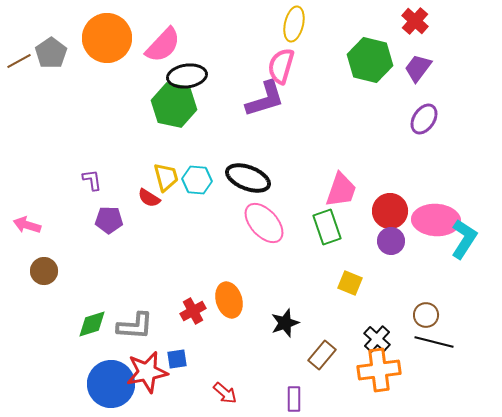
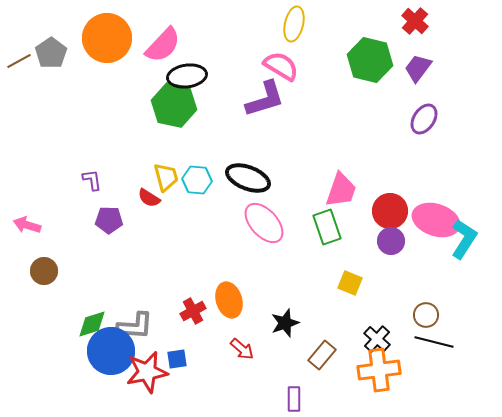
pink semicircle at (281, 66): rotated 105 degrees clockwise
pink ellipse at (436, 220): rotated 15 degrees clockwise
blue circle at (111, 384): moved 33 px up
red arrow at (225, 393): moved 17 px right, 44 px up
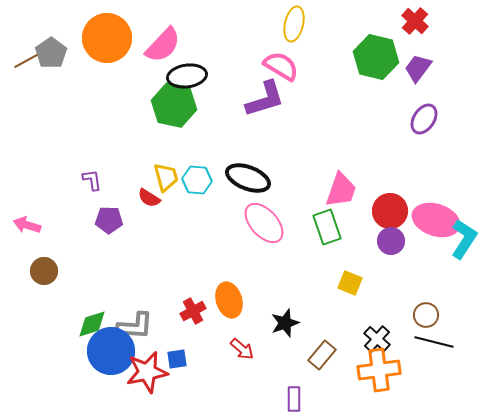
green hexagon at (370, 60): moved 6 px right, 3 px up
brown line at (19, 61): moved 7 px right
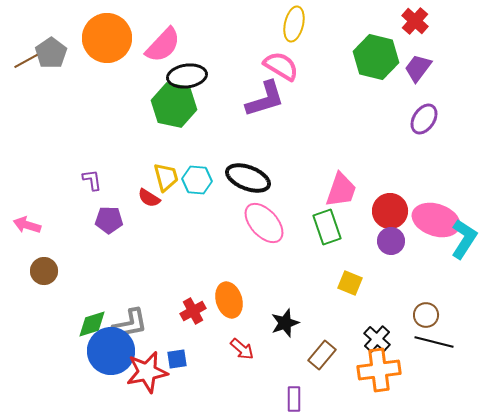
gray L-shape at (135, 326): moved 5 px left, 2 px up; rotated 15 degrees counterclockwise
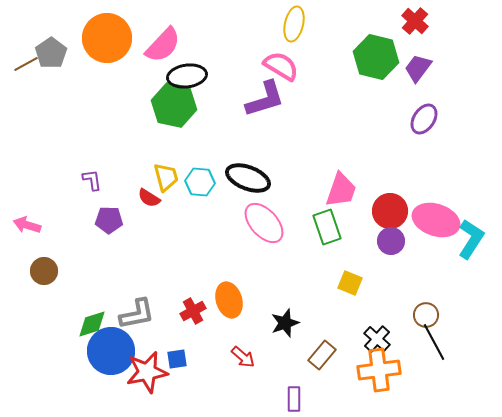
brown line at (26, 61): moved 3 px down
cyan hexagon at (197, 180): moved 3 px right, 2 px down
cyan L-shape at (464, 239): moved 7 px right
gray L-shape at (130, 324): moved 7 px right, 10 px up
black line at (434, 342): rotated 48 degrees clockwise
red arrow at (242, 349): moved 1 px right, 8 px down
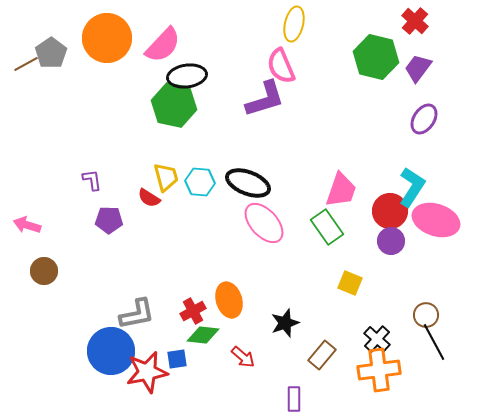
pink semicircle at (281, 66): rotated 144 degrees counterclockwise
black ellipse at (248, 178): moved 5 px down
green rectangle at (327, 227): rotated 16 degrees counterclockwise
cyan L-shape at (471, 239): moved 59 px left, 52 px up
green diamond at (92, 324): moved 111 px right, 11 px down; rotated 24 degrees clockwise
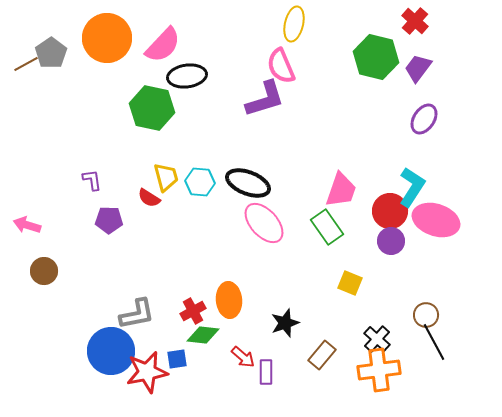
green hexagon at (174, 105): moved 22 px left, 3 px down
orange ellipse at (229, 300): rotated 12 degrees clockwise
purple rectangle at (294, 399): moved 28 px left, 27 px up
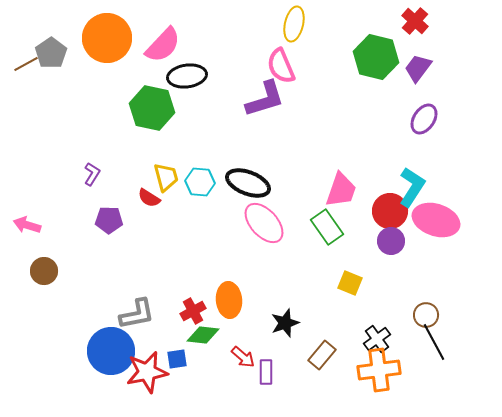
purple L-shape at (92, 180): moved 6 px up; rotated 40 degrees clockwise
black cross at (377, 339): rotated 12 degrees clockwise
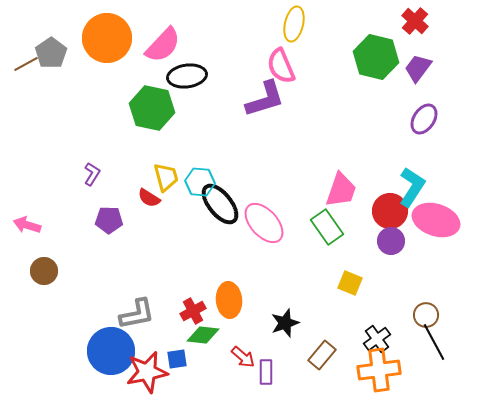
black ellipse at (248, 183): moved 28 px left, 21 px down; rotated 30 degrees clockwise
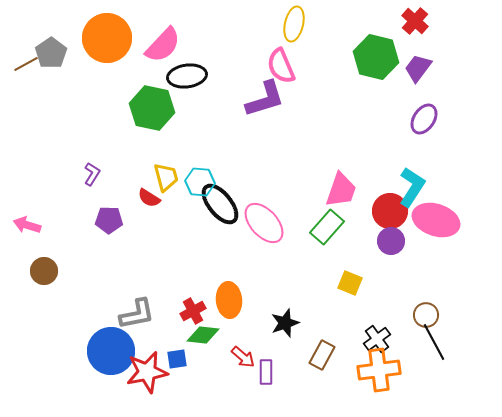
green rectangle at (327, 227): rotated 76 degrees clockwise
brown rectangle at (322, 355): rotated 12 degrees counterclockwise
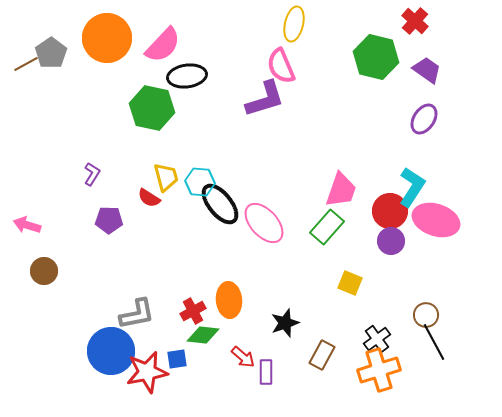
purple trapezoid at (418, 68): moved 9 px right, 2 px down; rotated 88 degrees clockwise
orange cross at (379, 370): rotated 9 degrees counterclockwise
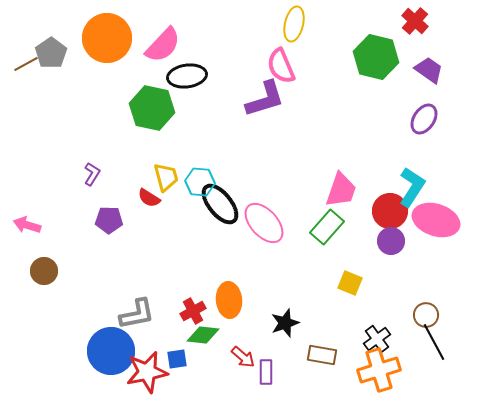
purple trapezoid at (427, 70): moved 2 px right
brown rectangle at (322, 355): rotated 72 degrees clockwise
